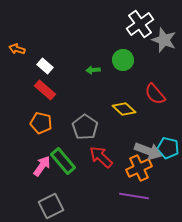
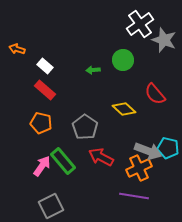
red arrow: rotated 15 degrees counterclockwise
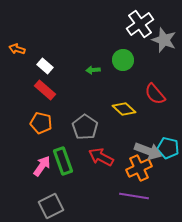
green rectangle: rotated 20 degrees clockwise
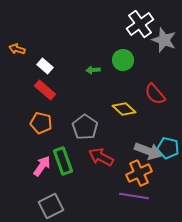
orange cross: moved 5 px down
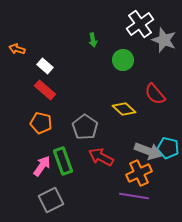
green arrow: moved 30 px up; rotated 96 degrees counterclockwise
gray square: moved 6 px up
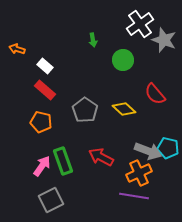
orange pentagon: moved 1 px up
gray pentagon: moved 17 px up
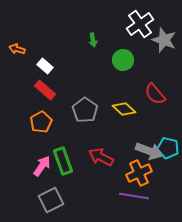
orange pentagon: rotated 30 degrees clockwise
gray arrow: moved 1 px right
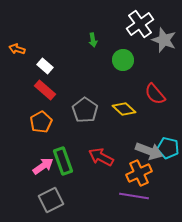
pink arrow: moved 1 px right; rotated 20 degrees clockwise
